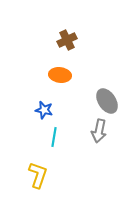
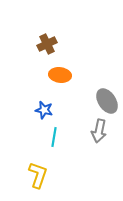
brown cross: moved 20 px left, 4 px down
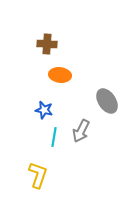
brown cross: rotated 30 degrees clockwise
gray arrow: moved 18 px left; rotated 15 degrees clockwise
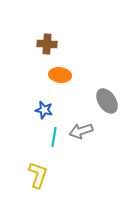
gray arrow: rotated 45 degrees clockwise
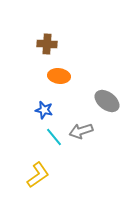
orange ellipse: moved 1 px left, 1 px down
gray ellipse: rotated 20 degrees counterclockwise
cyan line: rotated 48 degrees counterclockwise
yellow L-shape: rotated 36 degrees clockwise
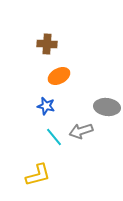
orange ellipse: rotated 35 degrees counterclockwise
gray ellipse: moved 6 px down; rotated 30 degrees counterclockwise
blue star: moved 2 px right, 4 px up
yellow L-shape: rotated 20 degrees clockwise
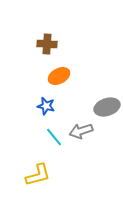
gray ellipse: rotated 25 degrees counterclockwise
